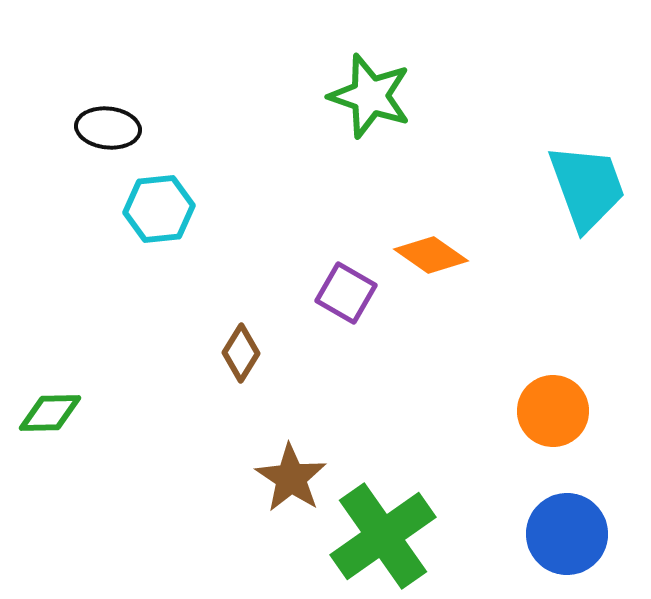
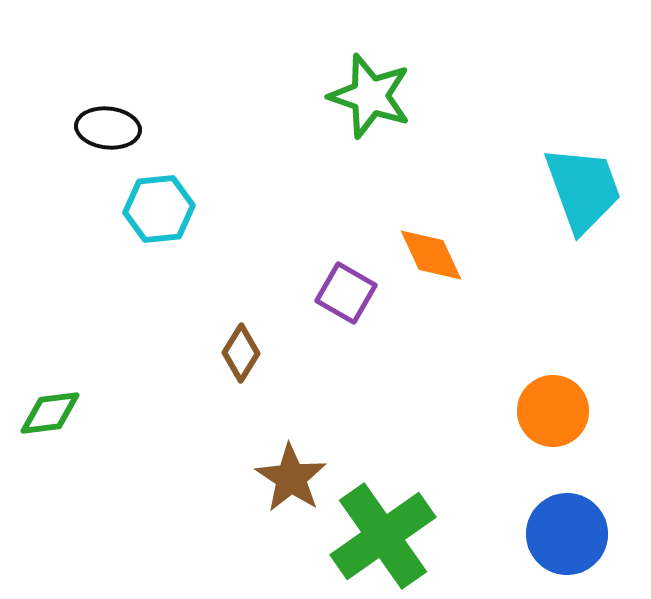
cyan trapezoid: moved 4 px left, 2 px down
orange diamond: rotated 30 degrees clockwise
green diamond: rotated 6 degrees counterclockwise
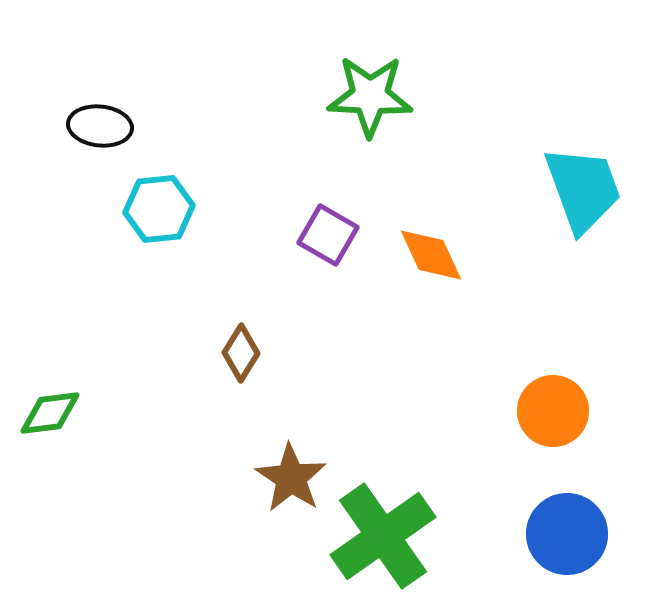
green star: rotated 16 degrees counterclockwise
black ellipse: moved 8 px left, 2 px up
purple square: moved 18 px left, 58 px up
